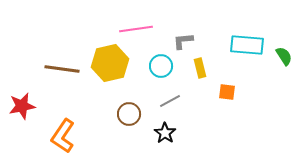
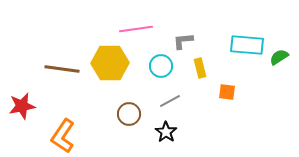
green semicircle: moved 5 px left, 1 px down; rotated 90 degrees counterclockwise
yellow hexagon: rotated 12 degrees clockwise
black star: moved 1 px right, 1 px up
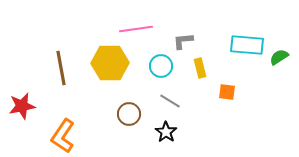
brown line: moved 1 px left, 1 px up; rotated 72 degrees clockwise
gray line: rotated 60 degrees clockwise
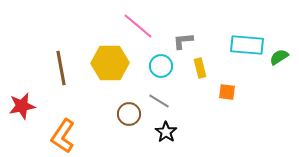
pink line: moved 2 px right, 3 px up; rotated 48 degrees clockwise
gray line: moved 11 px left
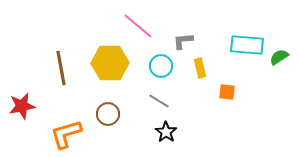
brown circle: moved 21 px left
orange L-shape: moved 3 px right, 2 px up; rotated 40 degrees clockwise
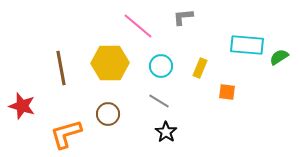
gray L-shape: moved 24 px up
yellow rectangle: rotated 36 degrees clockwise
red star: rotated 28 degrees clockwise
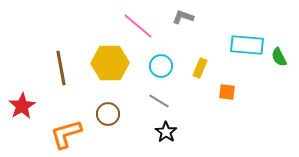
gray L-shape: rotated 25 degrees clockwise
green semicircle: rotated 84 degrees counterclockwise
red star: rotated 24 degrees clockwise
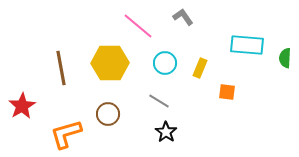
gray L-shape: rotated 35 degrees clockwise
green semicircle: moved 6 px right, 1 px down; rotated 30 degrees clockwise
cyan circle: moved 4 px right, 3 px up
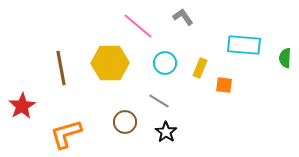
cyan rectangle: moved 3 px left
orange square: moved 3 px left, 7 px up
brown circle: moved 17 px right, 8 px down
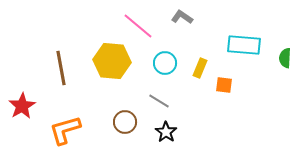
gray L-shape: moved 1 px left; rotated 20 degrees counterclockwise
yellow hexagon: moved 2 px right, 2 px up; rotated 6 degrees clockwise
orange L-shape: moved 1 px left, 4 px up
